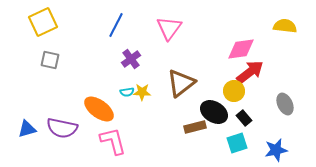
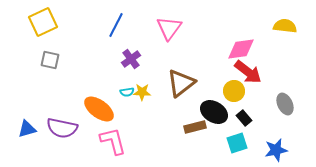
red arrow: moved 2 px left; rotated 76 degrees clockwise
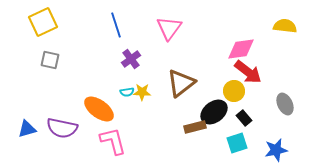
blue line: rotated 45 degrees counterclockwise
black ellipse: rotated 68 degrees counterclockwise
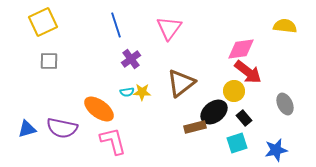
gray square: moved 1 px left, 1 px down; rotated 12 degrees counterclockwise
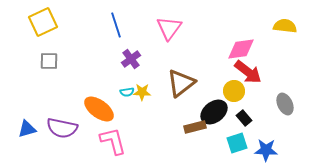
blue star: moved 10 px left; rotated 15 degrees clockwise
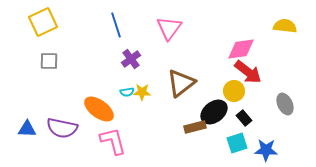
blue triangle: rotated 18 degrees clockwise
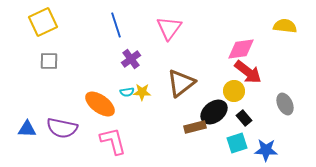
orange ellipse: moved 1 px right, 5 px up
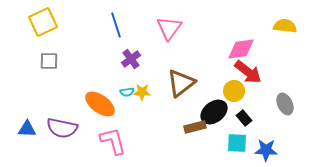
cyan square: rotated 20 degrees clockwise
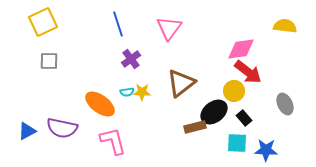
blue line: moved 2 px right, 1 px up
blue triangle: moved 2 px down; rotated 30 degrees counterclockwise
